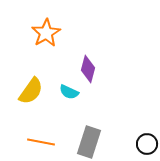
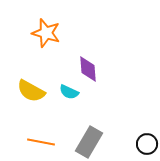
orange star: rotated 24 degrees counterclockwise
purple diamond: rotated 20 degrees counterclockwise
yellow semicircle: rotated 84 degrees clockwise
gray rectangle: rotated 12 degrees clockwise
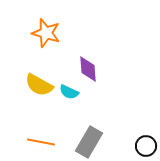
yellow semicircle: moved 8 px right, 6 px up
black circle: moved 1 px left, 2 px down
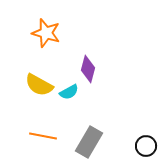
purple diamond: rotated 20 degrees clockwise
cyan semicircle: rotated 54 degrees counterclockwise
orange line: moved 2 px right, 6 px up
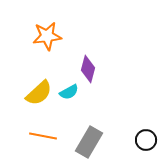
orange star: moved 1 px right, 3 px down; rotated 24 degrees counterclockwise
yellow semicircle: moved 8 px down; rotated 72 degrees counterclockwise
black circle: moved 6 px up
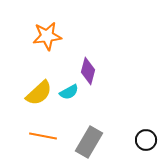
purple diamond: moved 2 px down
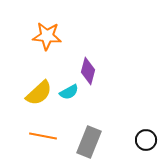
orange star: rotated 12 degrees clockwise
gray rectangle: rotated 8 degrees counterclockwise
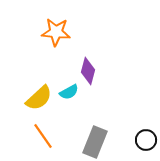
orange star: moved 9 px right, 4 px up
yellow semicircle: moved 5 px down
orange line: rotated 44 degrees clockwise
gray rectangle: moved 6 px right
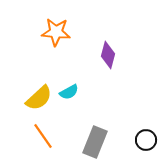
purple diamond: moved 20 px right, 16 px up
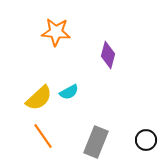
gray rectangle: moved 1 px right
